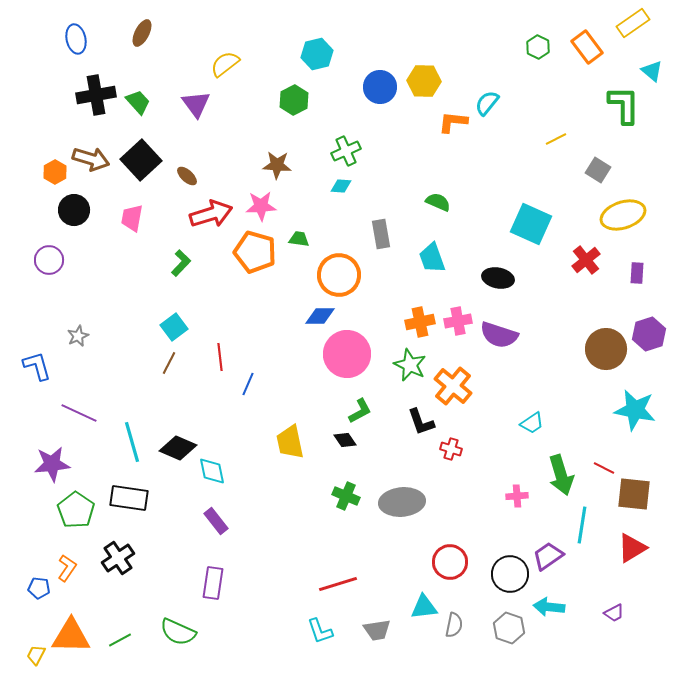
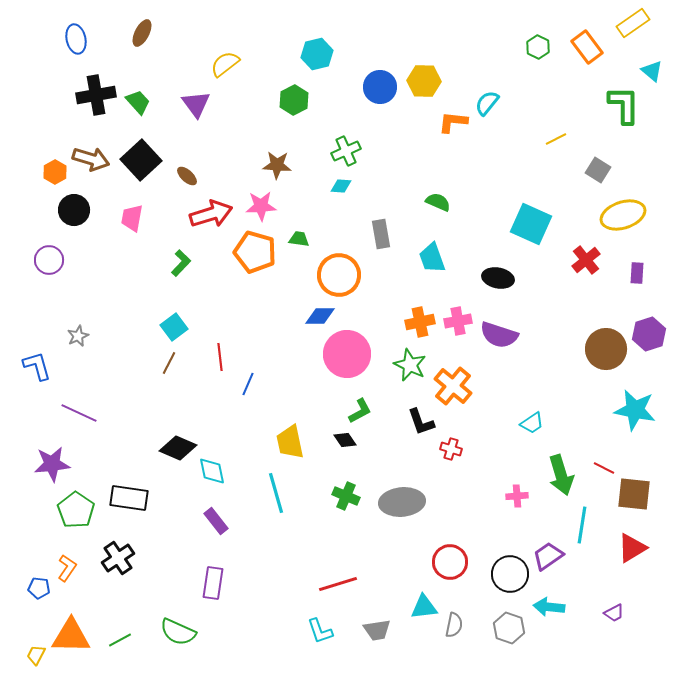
cyan line at (132, 442): moved 144 px right, 51 px down
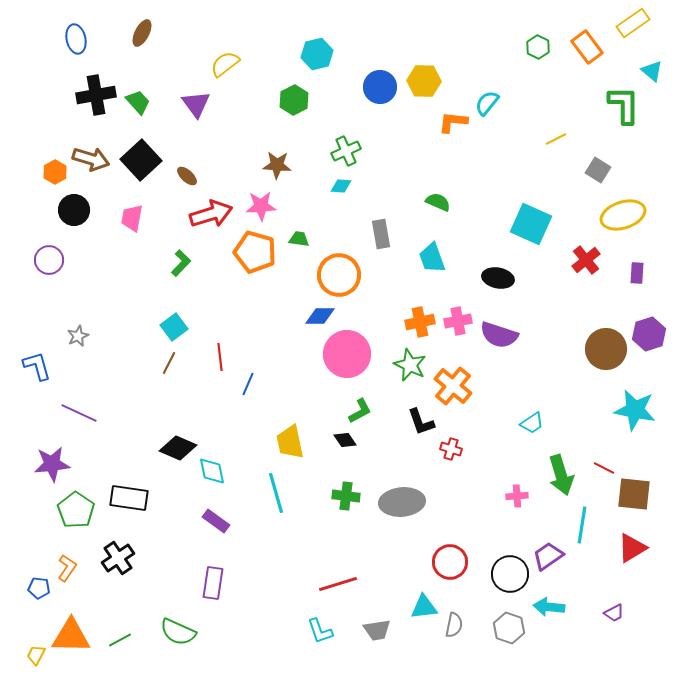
green cross at (346, 496): rotated 16 degrees counterclockwise
purple rectangle at (216, 521): rotated 16 degrees counterclockwise
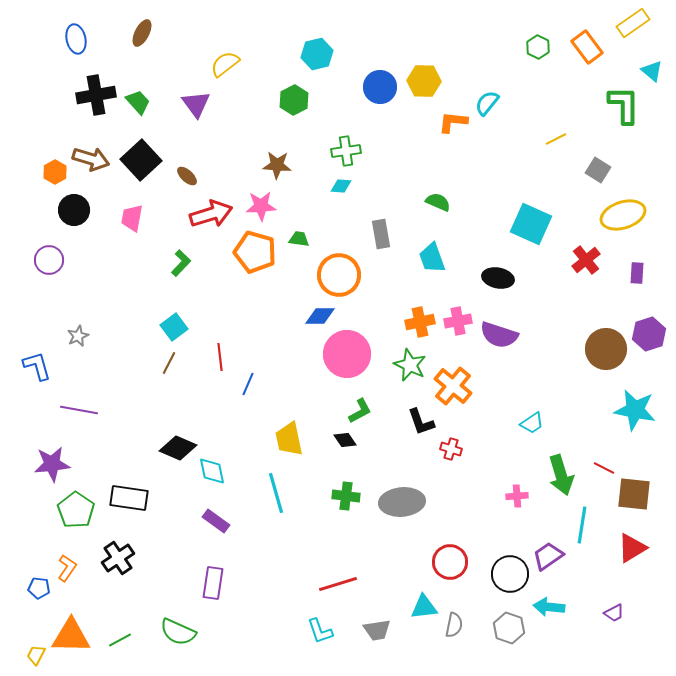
green cross at (346, 151): rotated 16 degrees clockwise
purple line at (79, 413): moved 3 px up; rotated 15 degrees counterclockwise
yellow trapezoid at (290, 442): moved 1 px left, 3 px up
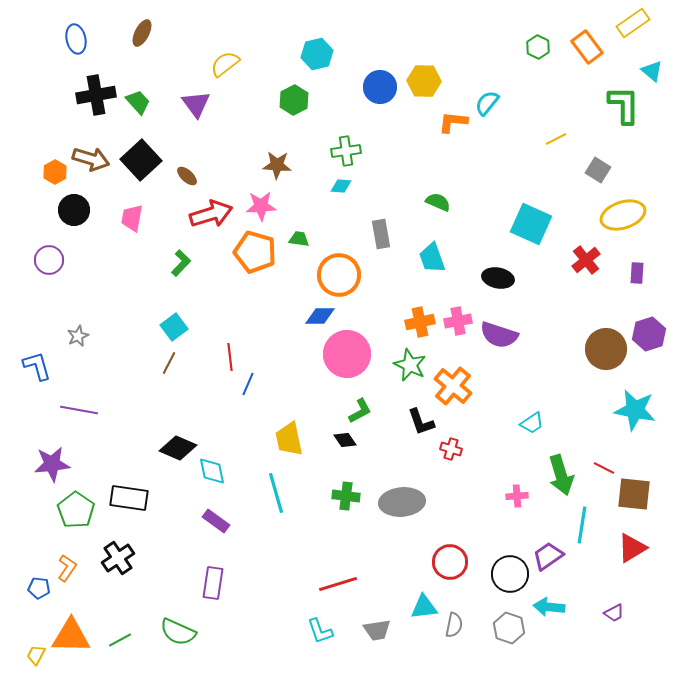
red line at (220, 357): moved 10 px right
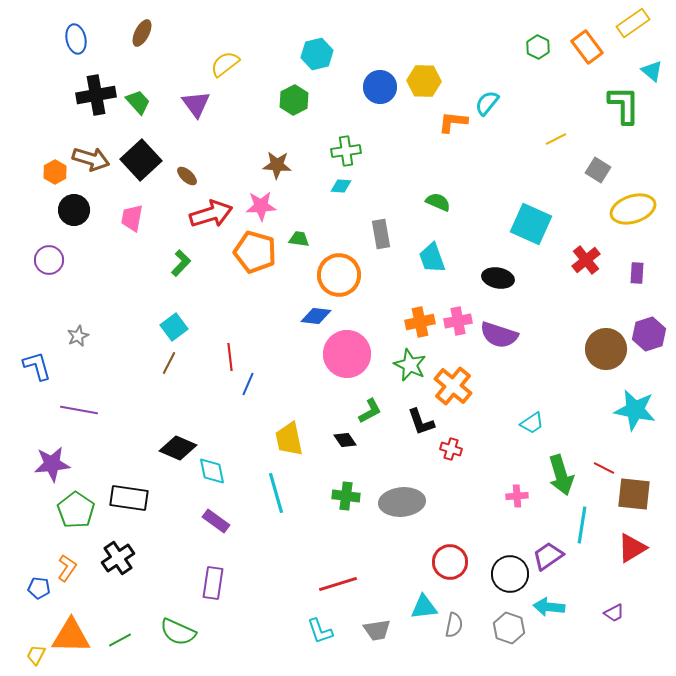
yellow ellipse at (623, 215): moved 10 px right, 6 px up
blue diamond at (320, 316): moved 4 px left; rotated 8 degrees clockwise
green L-shape at (360, 411): moved 10 px right
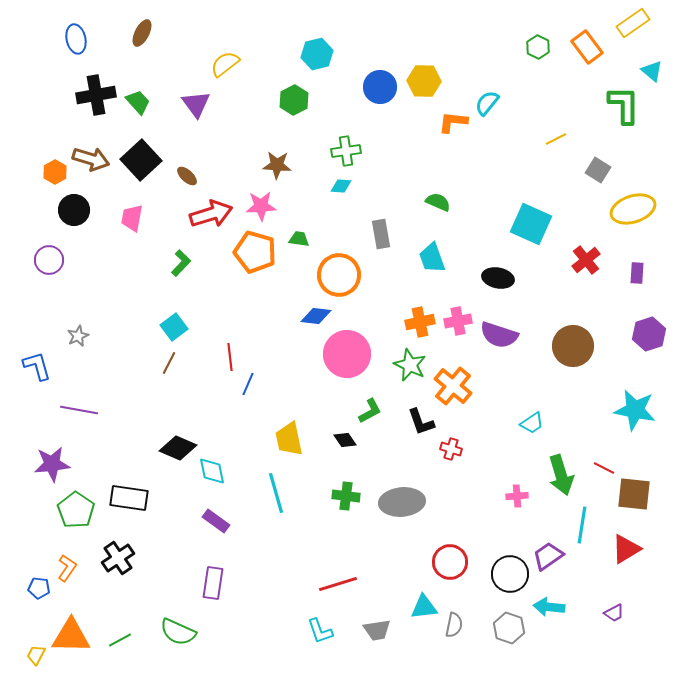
brown circle at (606, 349): moved 33 px left, 3 px up
red triangle at (632, 548): moved 6 px left, 1 px down
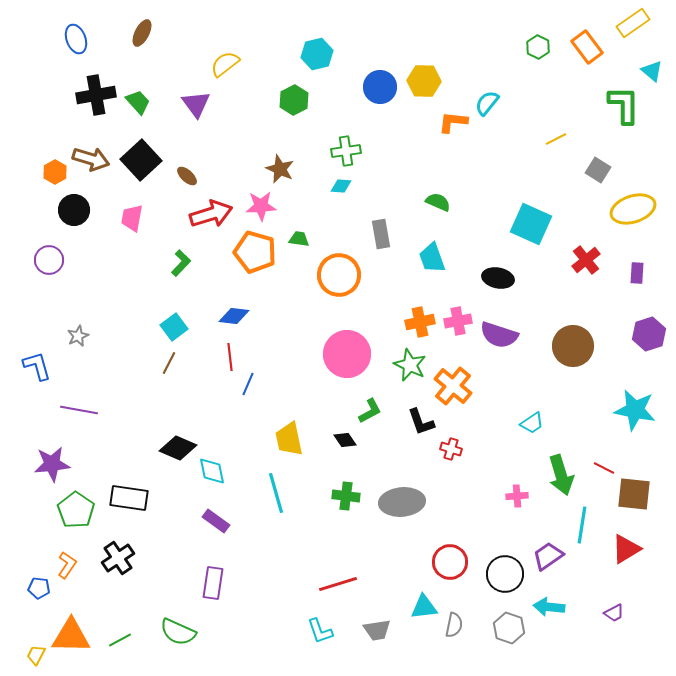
blue ellipse at (76, 39): rotated 8 degrees counterclockwise
brown star at (277, 165): moved 3 px right, 4 px down; rotated 20 degrees clockwise
blue diamond at (316, 316): moved 82 px left
orange L-shape at (67, 568): moved 3 px up
black circle at (510, 574): moved 5 px left
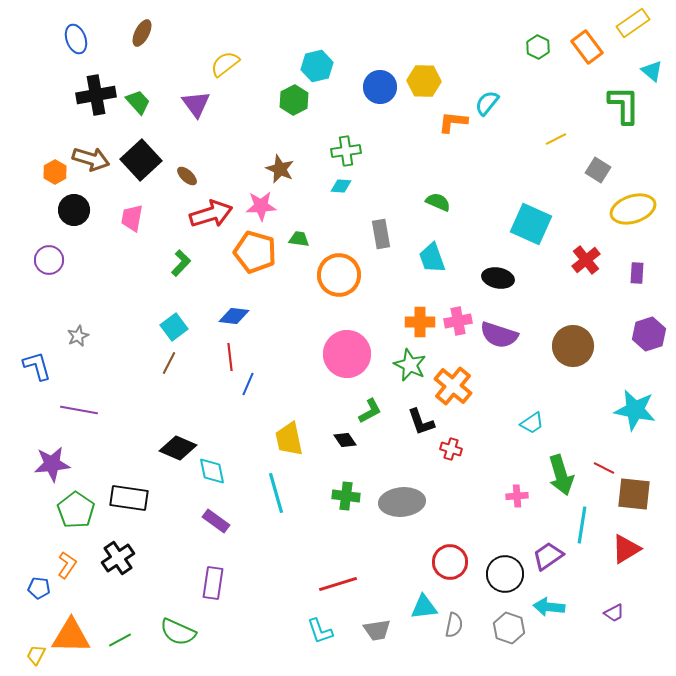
cyan hexagon at (317, 54): moved 12 px down
orange cross at (420, 322): rotated 12 degrees clockwise
